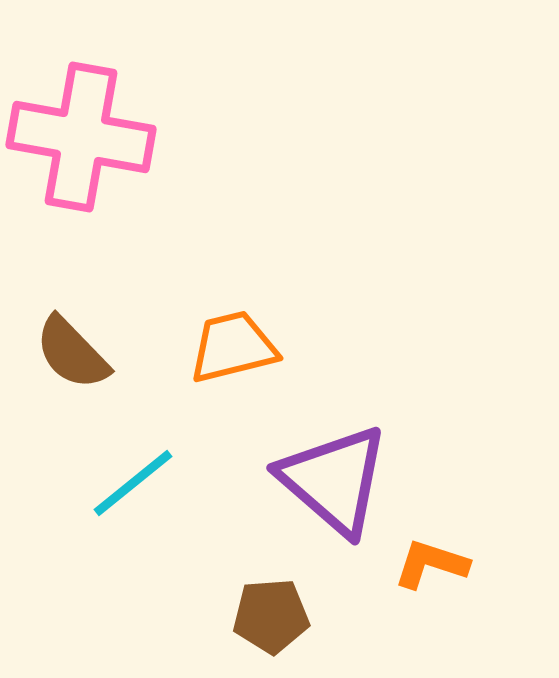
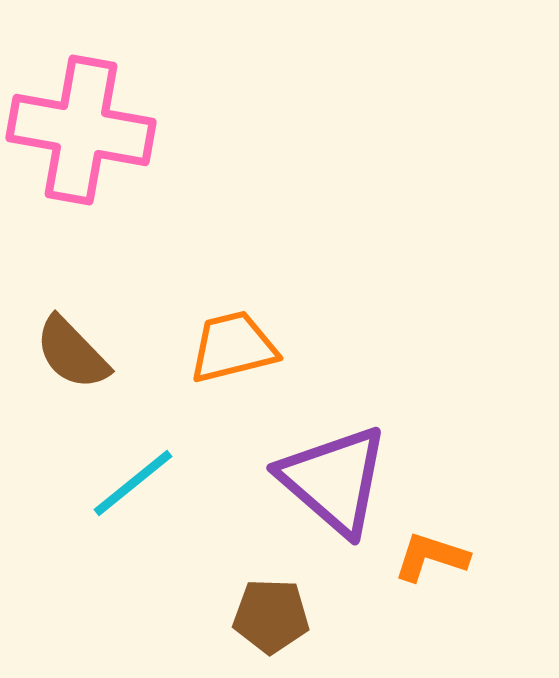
pink cross: moved 7 px up
orange L-shape: moved 7 px up
brown pentagon: rotated 6 degrees clockwise
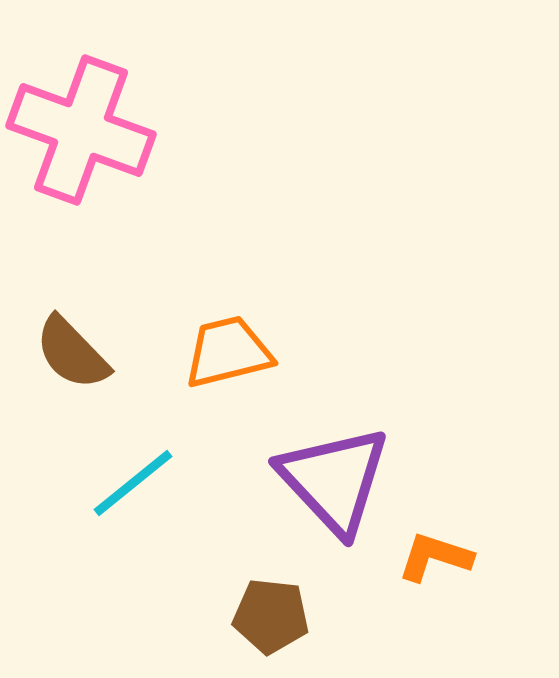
pink cross: rotated 10 degrees clockwise
orange trapezoid: moved 5 px left, 5 px down
purple triangle: rotated 6 degrees clockwise
orange L-shape: moved 4 px right
brown pentagon: rotated 4 degrees clockwise
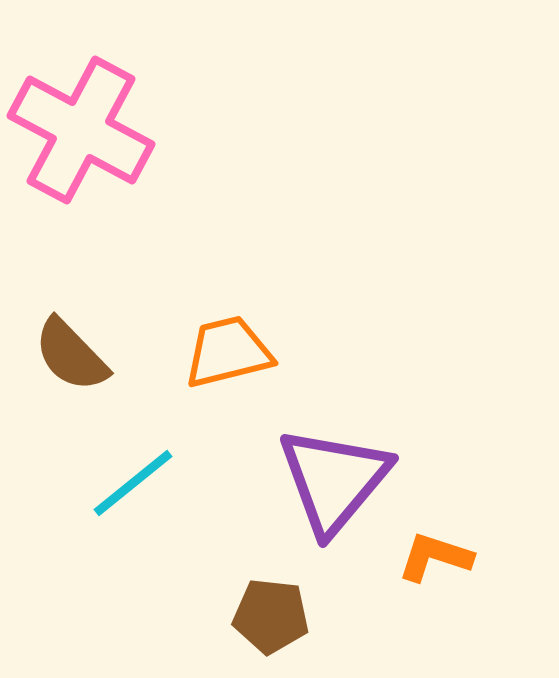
pink cross: rotated 8 degrees clockwise
brown semicircle: moved 1 px left, 2 px down
purple triangle: rotated 23 degrees clockwise
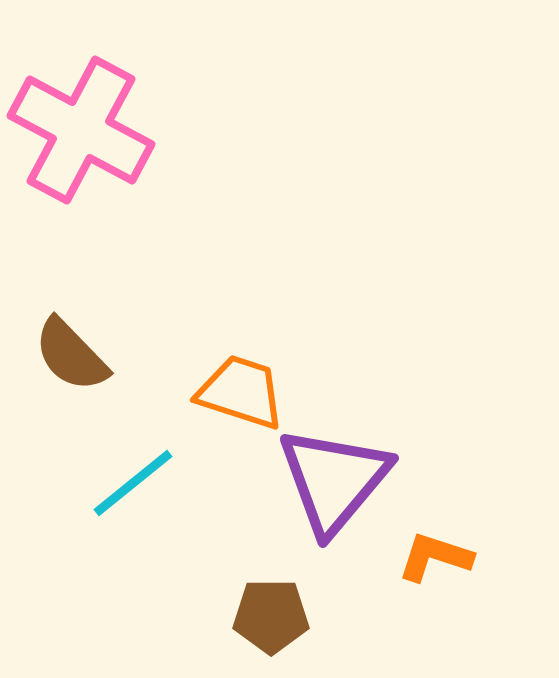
orange trapezoid: moved 13 px right, 40 px down; rotated 32 degrees clockwise
brown pentagon: rotated 6 degrees counterclockwise
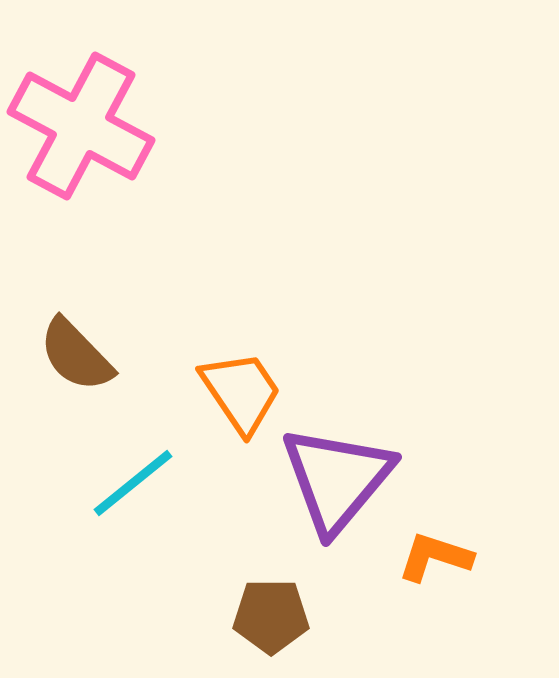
pink cross: moved 4 px up
brown semicircle: moved 5 px right
orange trapezoid: rotated 38 degrees clockwise
purple triangle: moved 3 px right, 1 px up
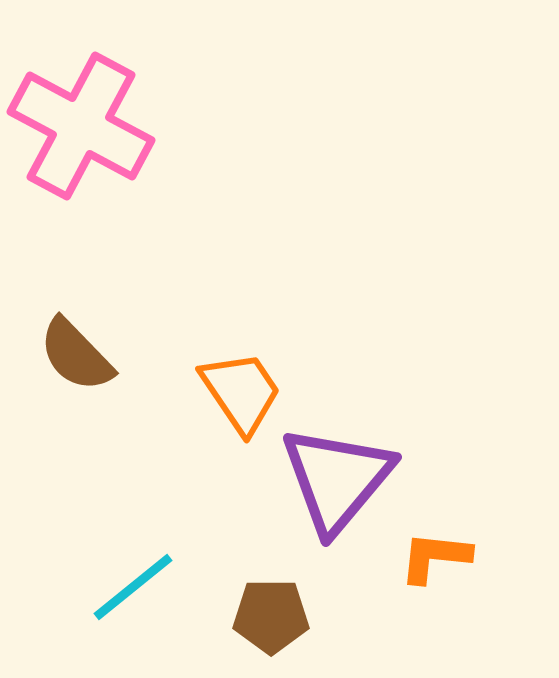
cyan line: moved 104 px down
orange L-shape: rotated 12 degrees counterclockwise
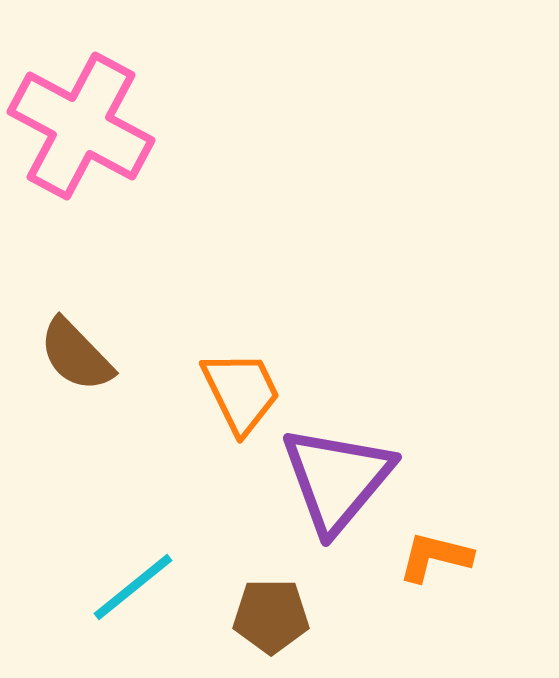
orange trapezoid: rotated 8 degrees clockwise
orange L-shape: rotated 8 degrees clockwise
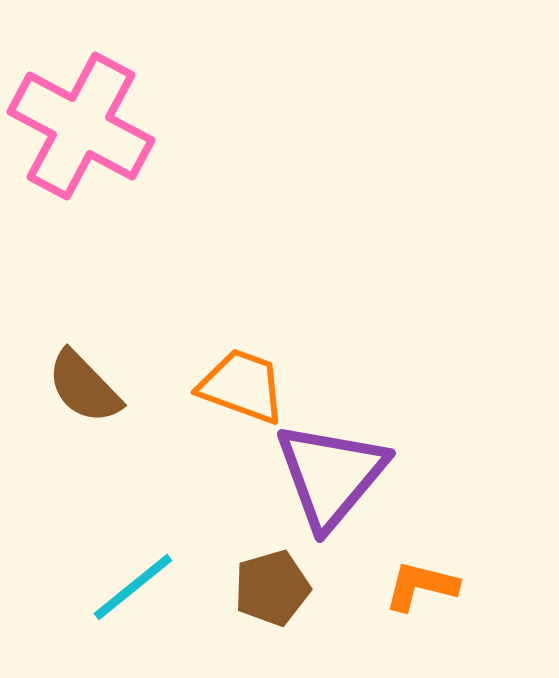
brown semicircle: moved 8 px right, 32 px down
orange trapezoid: moved 1 px right, 6 px up; rotated 44 degrees counterclockwise
purple triangle: moved 6 px left, 4 px up
orange L-shape: moved 14 px left, 29 px down
brown pentagon: moved 1 px right, 28 px up; rotated 16 degrees counterclockwise
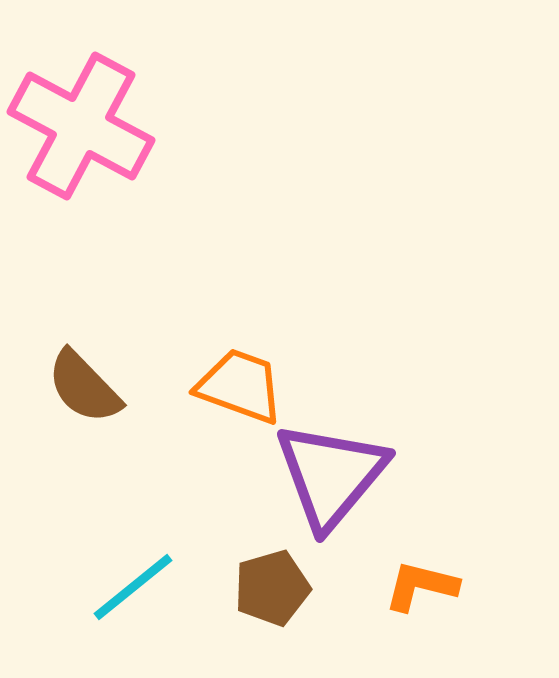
orange trapezoid: moved 2 px left
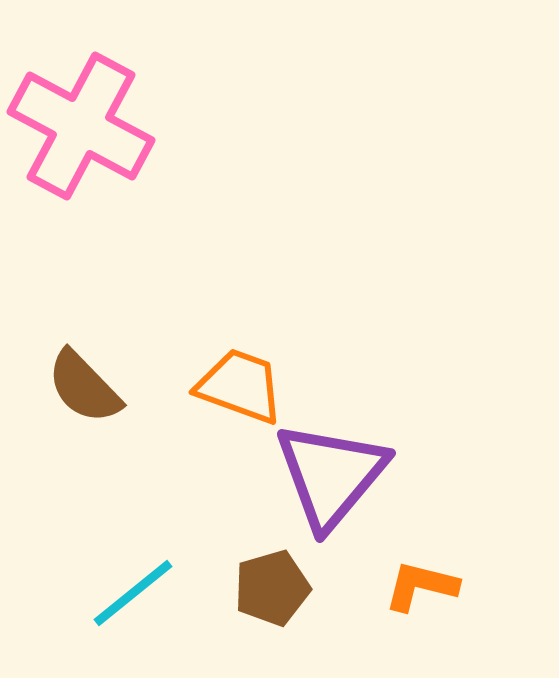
cyan line: moved 6 px down
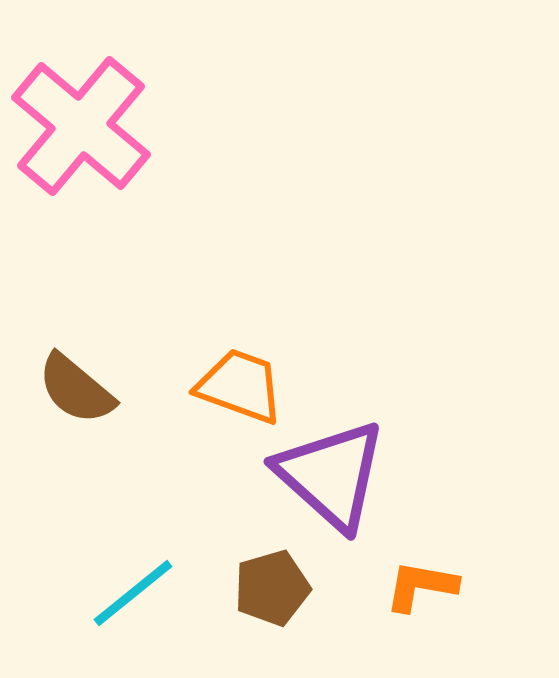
pink cross: rotated 12 degrees clockwise
brown semicircle: moved 8 px left, 2 px down; rotated 6 degrees counterclockwise
purple triangle: rotated 28 degrees counterclockwise
orange L-shape: rotated 4 degrees counterclockwise
